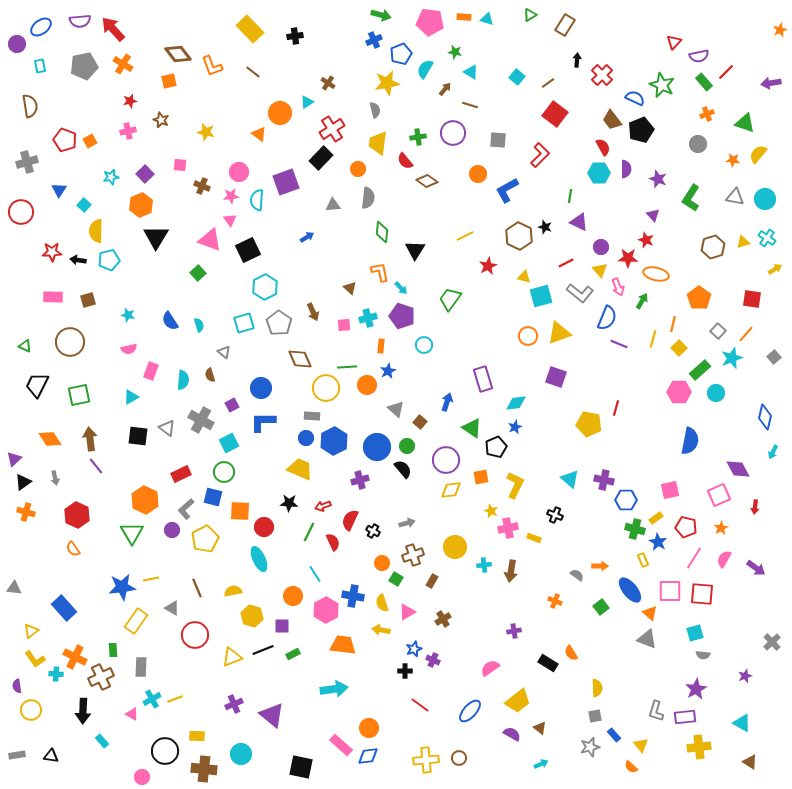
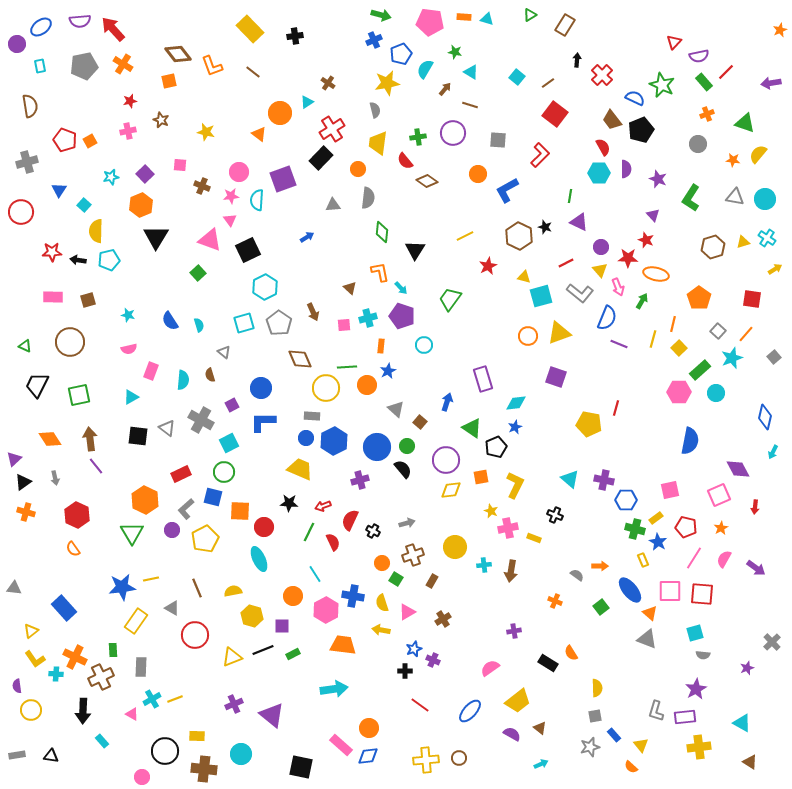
purple square at (286, 182): moved 3 px left, 3 px up
purple star at (745, 676): moved 2 px right, 8 px up
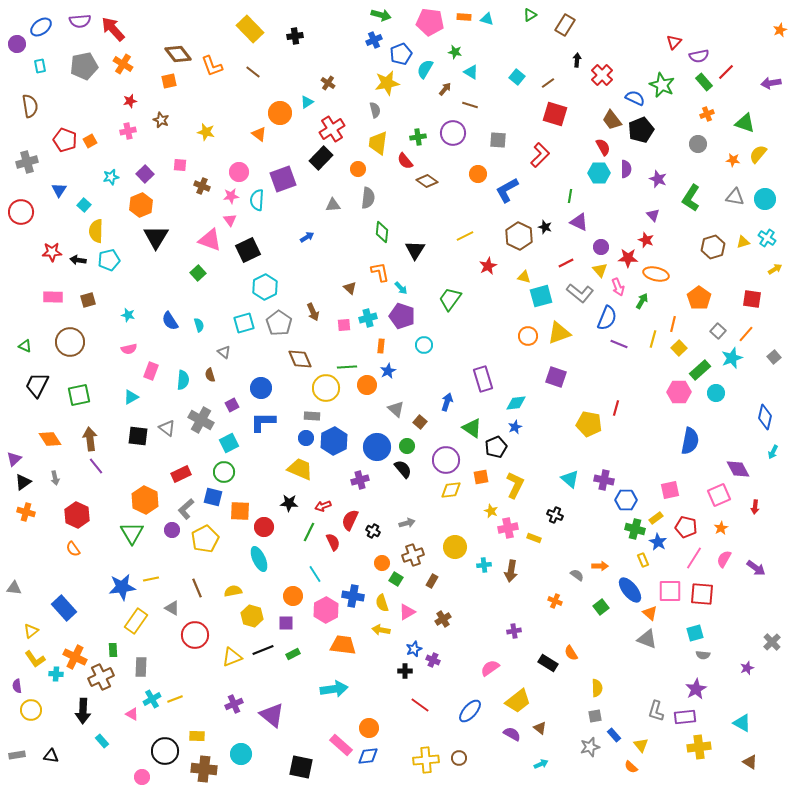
red square at (555, 114): rotated 20 degrees counterclockwise
purple square at (282, 626): moved 4 px right, 3 px up
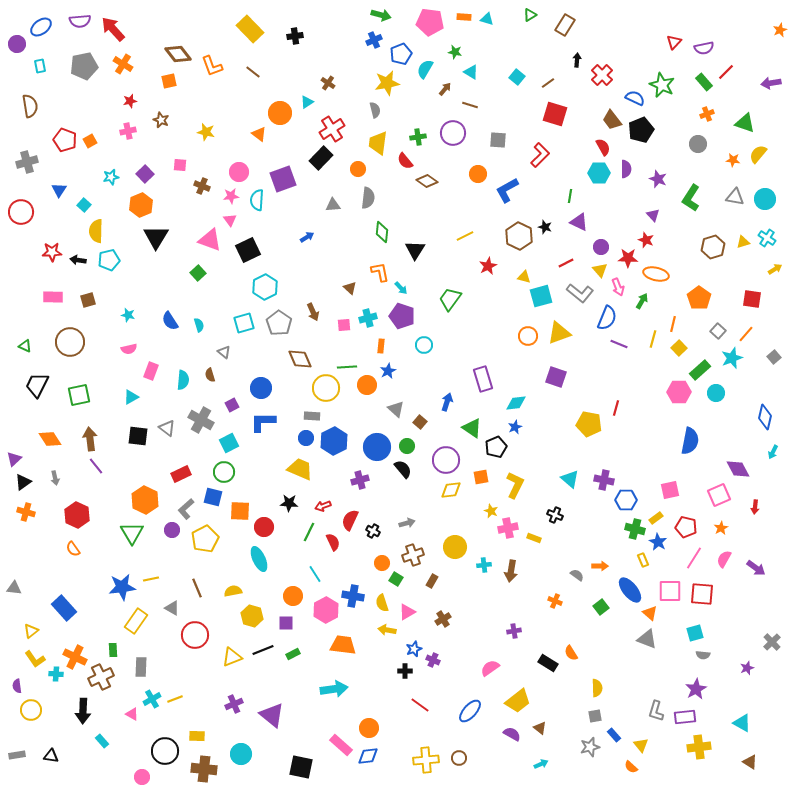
purple semicircle at (699, 56): moved 5 px right, 8 px up
yellow arrow at (381, 630): moved 6 px right
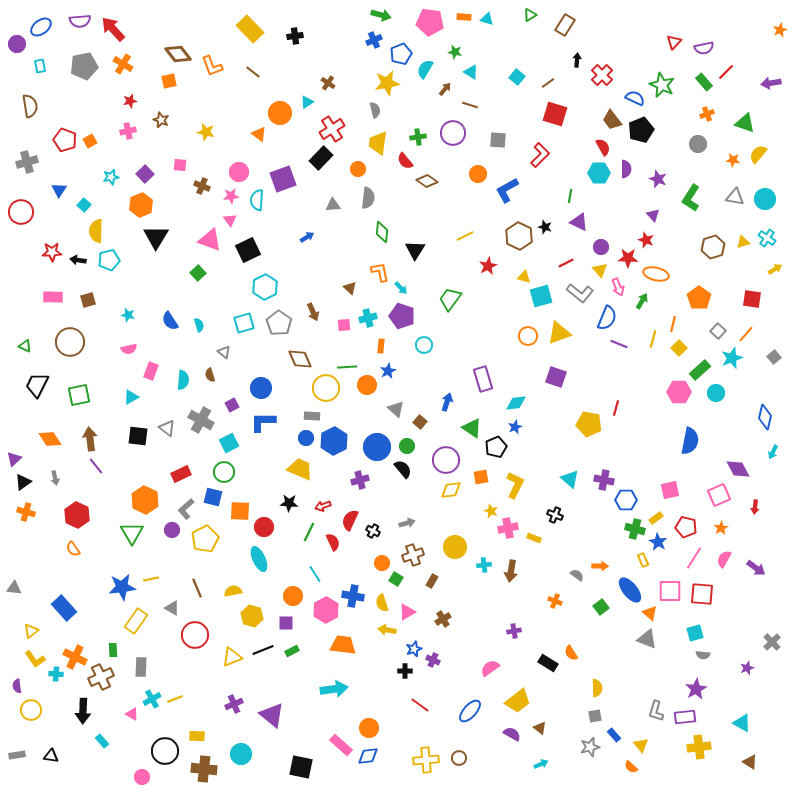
green rectangle at (293, 654): moved 1 px left, 3 px up
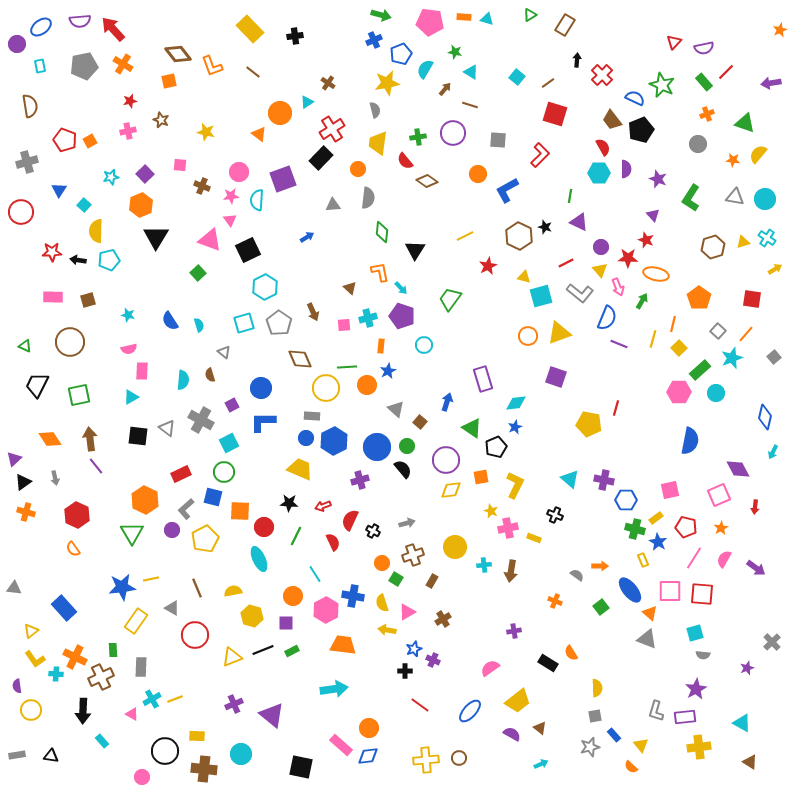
pink rectangle at (151, 371): moved 9 px left; rotated 18 degrees counterclockwise
green line at (309, 532): moved 13 px left, 4 px down
